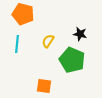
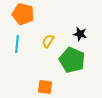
orange square: moved 1 px right, 1 px down
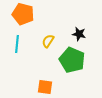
black star: moved 1 px left
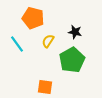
orange pentagon: moved 10 px right, 4 px down
black star: moved 4 px left, 2 px up
cyan line: rotated 42 degrees counterclockwise
green pentagon: rotated 20 degrees clockwise
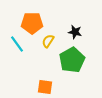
orange pentagon: moved 1 px left, 5 px down; rotated 15 degrees counterclockwise
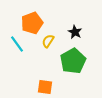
orange pentagon: rotated 20 degrees counterclockwise
black star: rotated 16 degrees clockwise
green pentagon: moved 1 px right, 1 px down
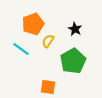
orange pentagon: moved 1 px right, 1 px down
black star: moved 3 px up
cyan line: moved 4 px right, 5 px down; rotated 18 degrees counterclockwise
orange square: moved 3 px right
